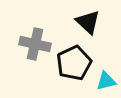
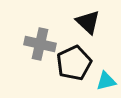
gray cross: moved 5 px right
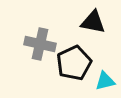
black triangle: moved 5 px right; rotated 32 degrees counterclockwise
cyan triangle: moved 1 px left
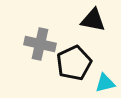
black triangle: moved 2 px up
cyan triangle: moved 2 px down
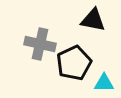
cyan triangle: moved 1 px left; rotated 15 degrees clockwise
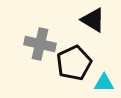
black triangle: rotated 20 degrees clockwise
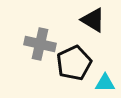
cyan triangle: moved 1 px right
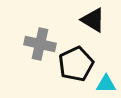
black pentagon: moved 2 px right, 1 px down
cyan triangle: moved 1 px right, 1 px down
